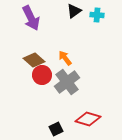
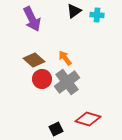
purple arrow: moved 1 px right, 1 px down
red circle: moved 4 px down
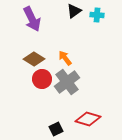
brown diamond: moved 1 px up; rotated 10 degrees counterclockwise
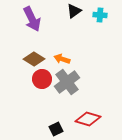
cyan cross: moved 3 px right
orange arrow: moved 3 px left, 1 px down; rotated 35 degrees counterclockwise
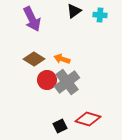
red circle: moved 5 px right, 1 px down
black square: moved 4 px right, 3 px up
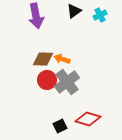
cyan cross: rotated 32 degrees counterclockwise
purple arrow: moved 4 px right, 3 px up; rotated 15 degrees clockwise
brown diamond: moved 9 px right; rotated 30 degrees counterclockwise
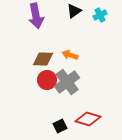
orange arrow: moved 8 px right, 4 px up
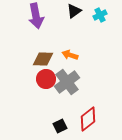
red circle: moved 1 px left, 1 px up
red diamond: rotated 55 degrees counterclockwise
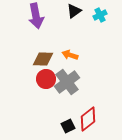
black square: moved 8 px right
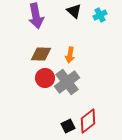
black triangle: rotated 42 degrees counterclockwise
orange arrow: rotated 98 degrees counterclockwise
brown diamond: moved 2 px left, 5 px up
red circle: moved 1 px left, 1 px up
red diamond: moved 2 px down
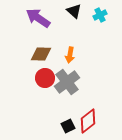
purple arrow: moved 2 px right, 2 px down; rotated 135 degrees clockwise
